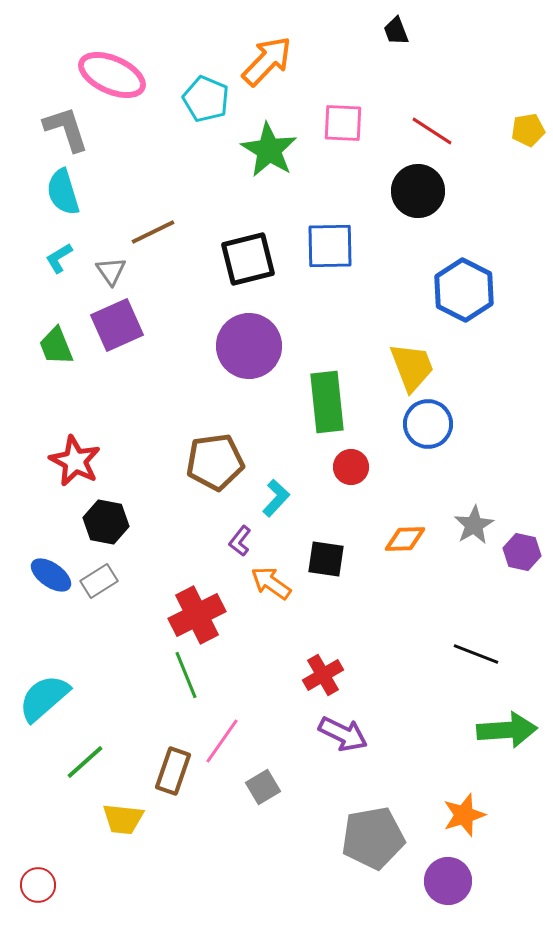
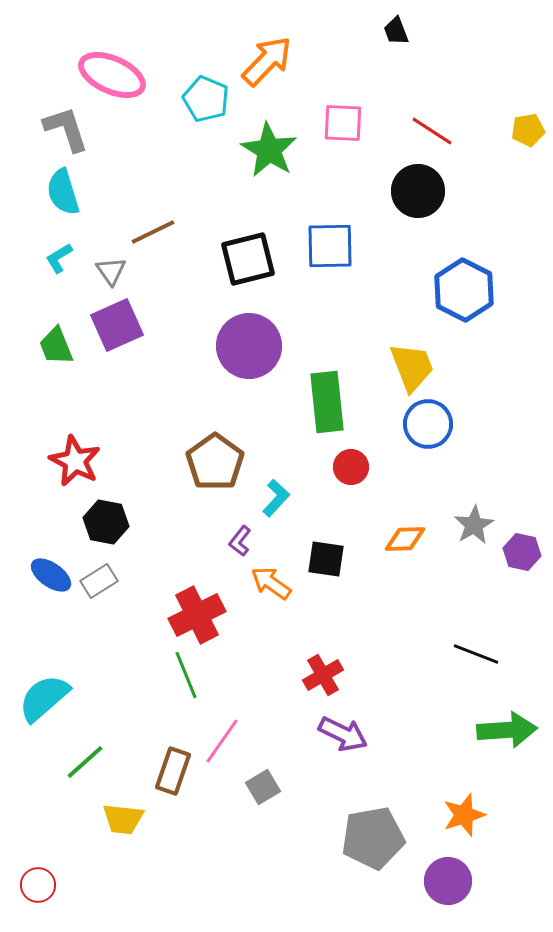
brown pentagon at (215, 462): rotated 28 degrees counterclockwise
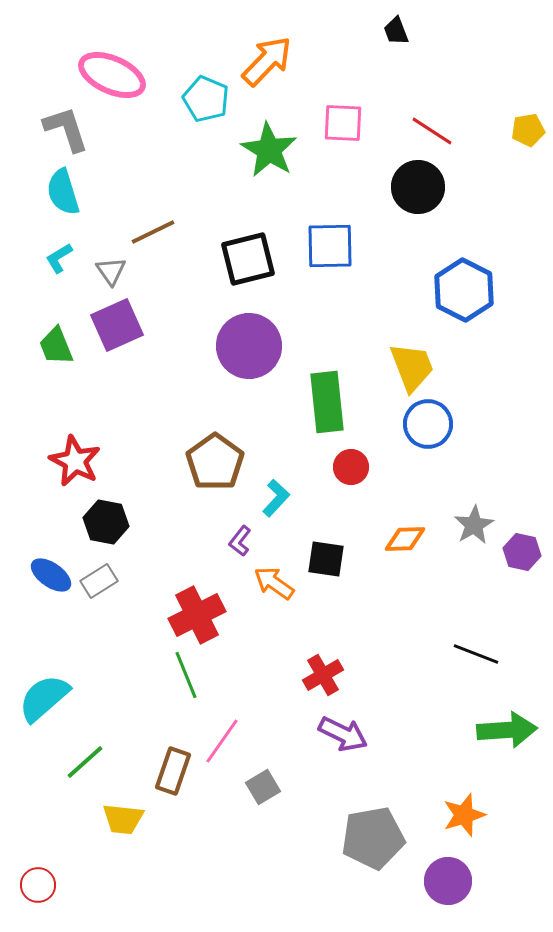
black circle at (418, 191): moved 4 px up
orange arrow at (271, 583): moved 3 px right
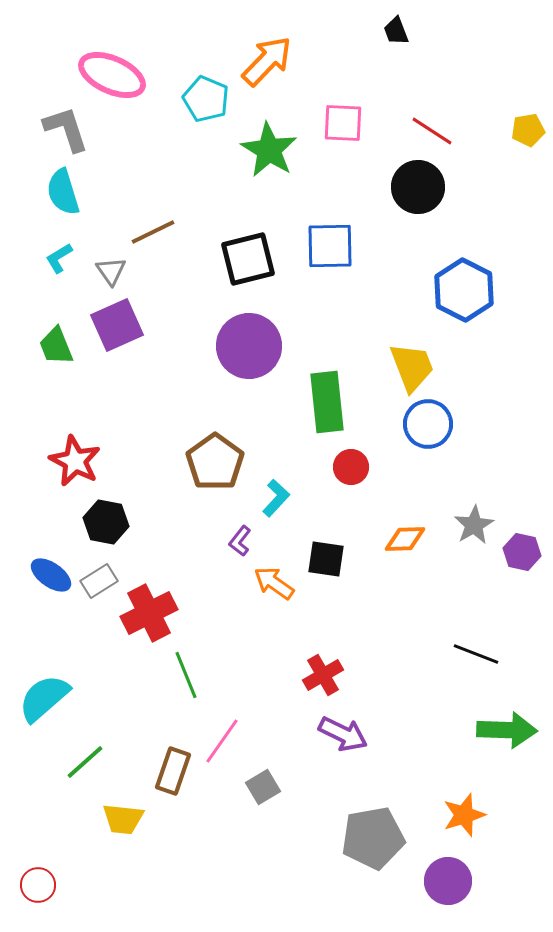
red cross at (197, 615): moved 48 px left, 2 px up
green arrow at (507, 730): rotated 6 degrees clockwise
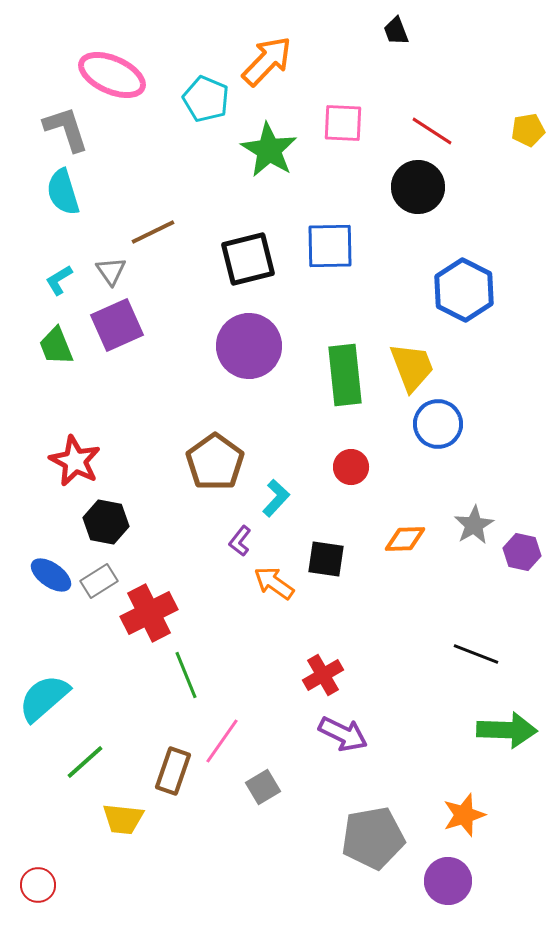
cyan L-shape at (59, 258): moved 22 px down
green rectangle at (327, 402): moved 18 px right, 27 px up
blue circle at (428, 424): moved 10 px right
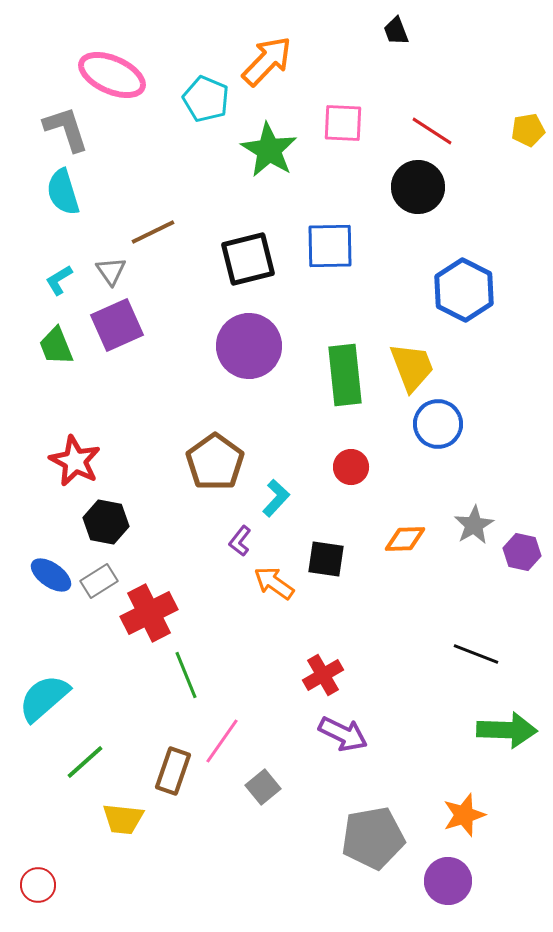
gray square at (263, 787): rotated 8 degrees counterclockwise
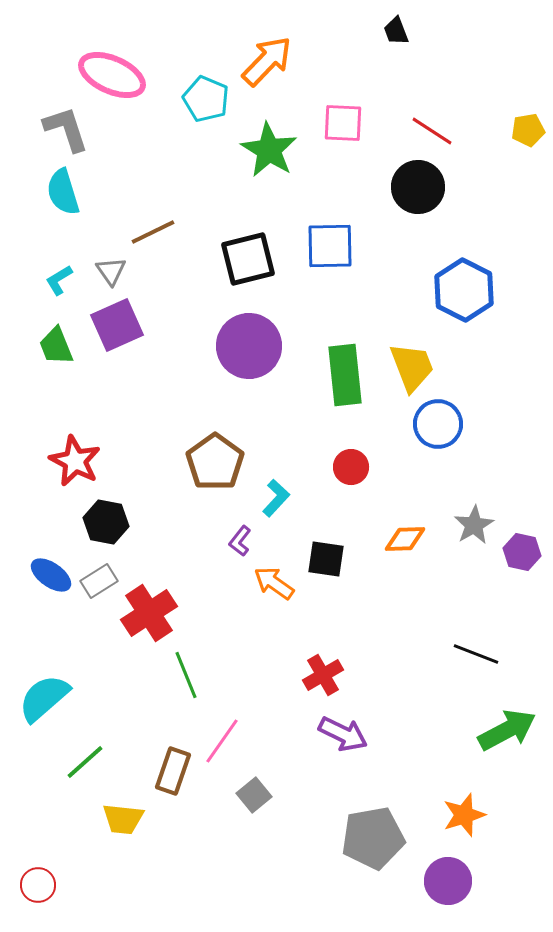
red cross at (149, 613): rotated 6 degrees counterclockwise
green arrow at (507, 730): rotated 30 degrees counterclockwise
gray square at (263, 787): moved 9 px left, 8 px down
